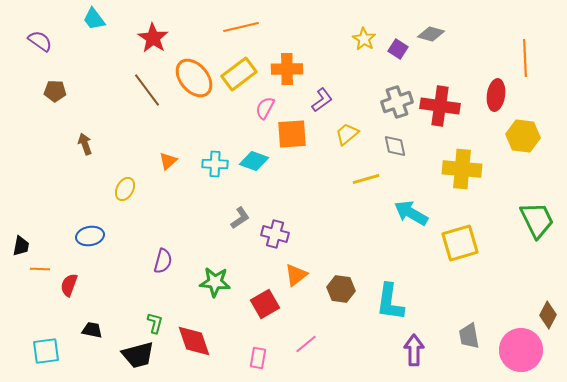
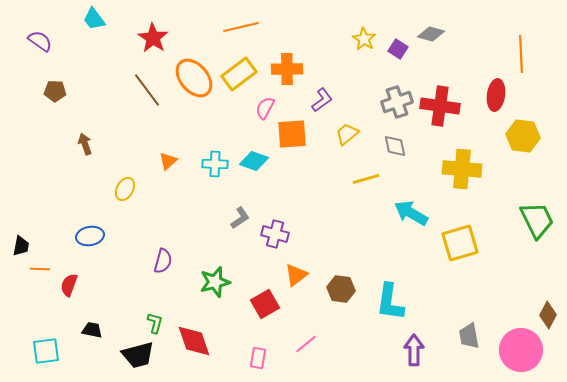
orange line at (525, 58): moved 4 px left, 4 px up
green star at (215, 282): rotated 20 degrees counterclockwise
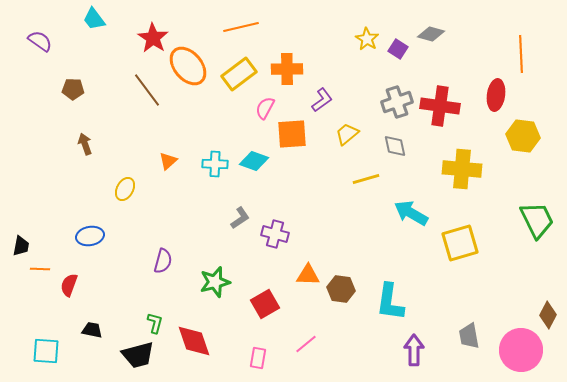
yellow star at (364, 39): moved 3 px right
orange ellipse at (194, 78): moved 6 px left, 12 px up
brown pentagon at (55, 91): moved 18 px right, 2 px up
orange triangle at (296, 275): moved 12 px right; rotated 40 degrees clockwise
cyan square at (46, 351): rotated 12 degrees clockwise
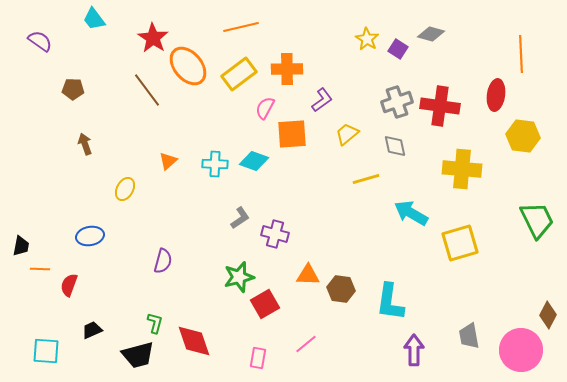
green star at (215, 282): moved 24 px right, 5 px up
black trapezoid at (92, 330): rotated 35 degrees counterclockwise
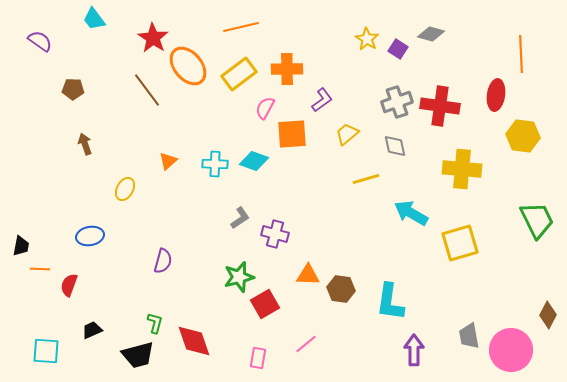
pink circle at (521, 350): moved 10 px left
